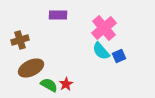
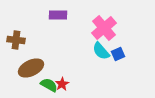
brown cross: moved 4 px left; rotated 24 degrees clockwise
blue square: moved 1 px left, 2 px up
red star: moved 4 px left
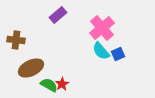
purple rectangle: rotated 42 degrees counterclockwise
pink cross: moved 2 px left
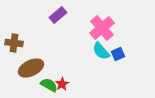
brown cross: moved 2 px left, 3 px down
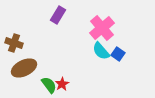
purple rectangle: rotated 18 degrees counterclockwise
brown cross: rotated 12 degrees clockwise
blue square: rotated 32 degrees counterclockwise
brown ellipse: moved 7 px left
green semicircle: rotated 24 degrees clockwise
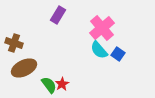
cyan semicircle: moved 2 px left, 1 px up
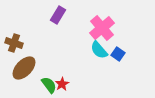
brown ellipse: rotated 20 degrees counterclockwise
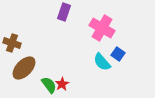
purple rectangle: moved 6 px right, 3 px up; rotated 12 degrees counterclockwise
pink cross: rotated 20 degrees counterclockwise
brown cross: moved 2 px left
cyan semicircle: moved 3 px right, 12 px down
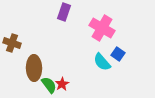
brown ellipse: moved 10 px right; rotated 45 degrees counterclockwise
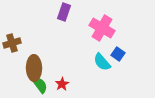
brown cross: rotated 36 degrees counterclockwise
green semicircle: moved 9 px left
